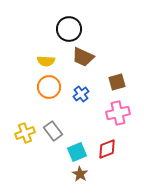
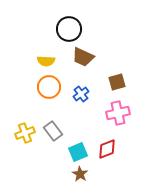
cyan square: moved 1 px right
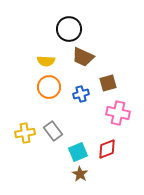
brown square: moved 9 px left, 1 px down
blue cross: rotated 21 degrees clockwise
pink cross: rotated 25 degrees clockwise
yellow cross: rotated 12 degrees clockwise
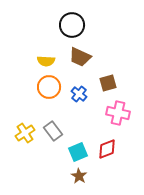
black circle: moved 3 px right, 4 px up
brown trapezoid: moved 3 px left
blue cross: moved 2 px left; rotated 35 degrees counterclockwise
yellow cross: rotated 24 degrees counterclockwise
brown star: moved 1 px left, 2 px down
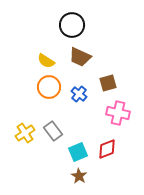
yellow semicircle: rotated 30 degrees clockwise
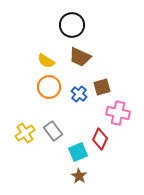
brown square: moved 6 px left, 4 px down
red diamond: moved 7 px left, 10 px up; rotated 45 degrees counterclockwise
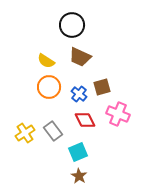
pink cross: moved 1 px down; rotated 10 degrees clockwise
red diamond: moved 15 px left, 19 px up; rotated 50 degrees counterclockwise
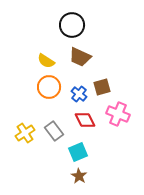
gray rectangle: moved 1 px right
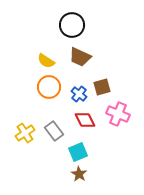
brown star: moved 2 px up
